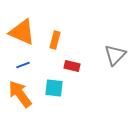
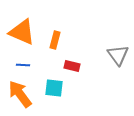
gray triangle: moved 3 px right; rotated 20 degrees counterclockwise
blue line: rotated 24 degrees clockwise
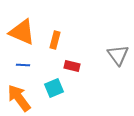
cyan square: rotated 30 degrees counterclockwise
orange arrow: moved 1 px left, 4 px down
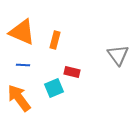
red rectangle: moved 6 px down
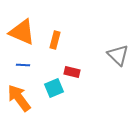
gray triangle: rotated 10 degrees counterclockwise
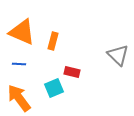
orange rectangle: moved 2 px left, 1 px down
blue line: moved 4 px left, 1 px up
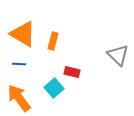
orange triangle: moved 1 px right, 2 px down; rotated 8 degrees clockwise
cyan square: rotated 18 degrees counterclockwise
